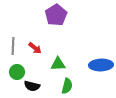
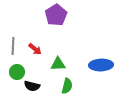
red arrow: moved 1 px down
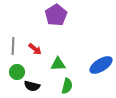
blue ellipse: rotated 30 degrees counterclockwise
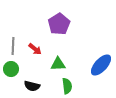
purple pentagon: moved 3 px right, 9 px down
blue ellipse: rotated 15 degrees counterclockwise
green circle: moved 6 px left, 3 px up
green semicircle: rotated 21 degrees counterclockwise
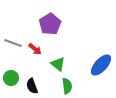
purple pentagon: moved 9 px left
gray line: moved 3 px up; rotated 72 degrees counterclockwise
green triangle: rotated 42 degrees clockwise
green circle: moved 9 px down
black semicircle: rotated 56 degrees clockwise
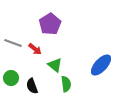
green triangle: moved 3 px left, 1 px down
green semicircle: moved 1 px left, 2 px up
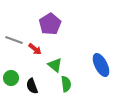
gray line: moved 1 px right, 3 px up
blue ellipse: rotated 70 degrees counterclockwise
